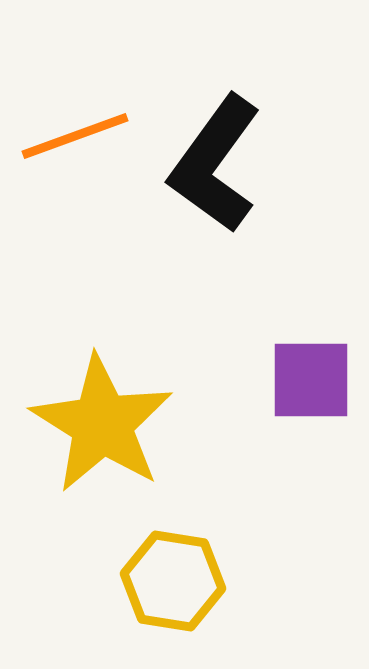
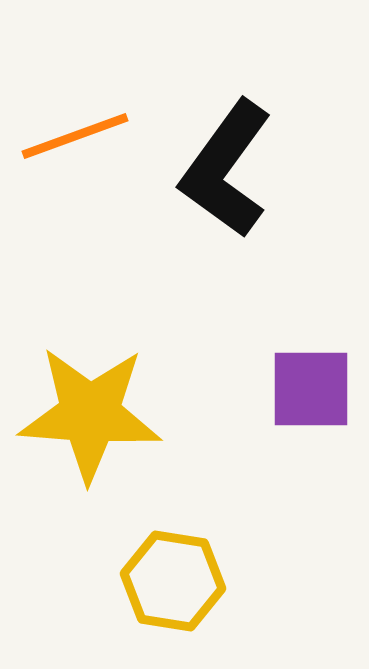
black L-shape: moved 11 px right, 5 px down
purple square: moved 9 px down
yellow star: moved 12 px left, 10 px up; rotated 28 degrees counterclockwise
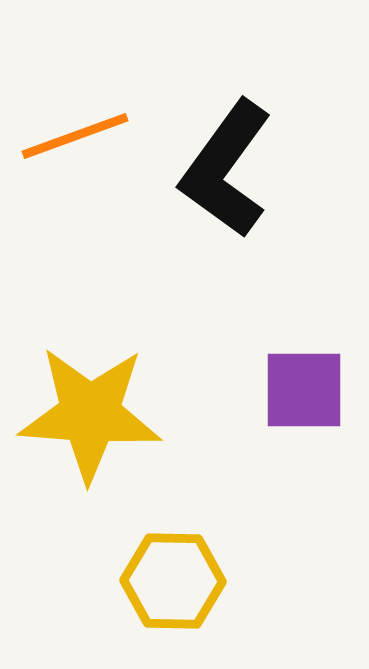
purple square: moved 7 px left, 1 px down
yellow hexagon: rotated 8 degrees counterclockwise
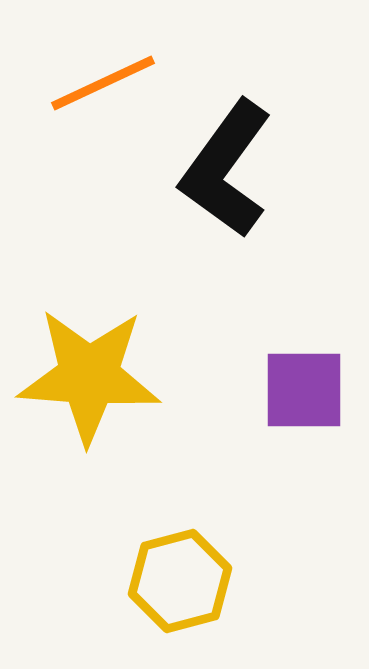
orange line: moved 28 px right, 53 px up; rotated 5 degrees counterclockwise
yellow star: moved 1 px left, 38 px up
yellow hexagon: moved 7 px right; rotated 16 degrees counterclockwise
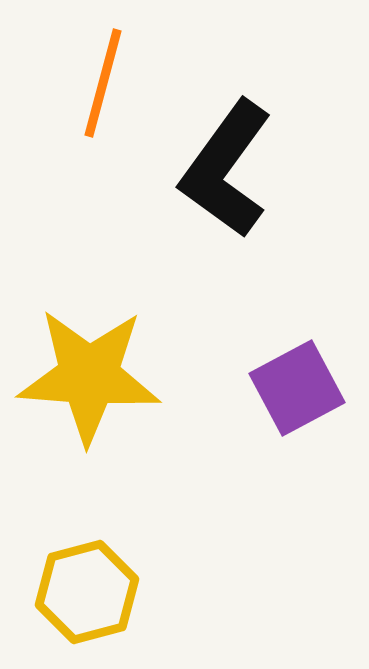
orange line: rotated 50 degrees counterclockwise
purple square: moved 7 px left, 2 px up; rotated 28 degrees counterclockwise
yellow hexagon: moved 93 px left, 11 px down
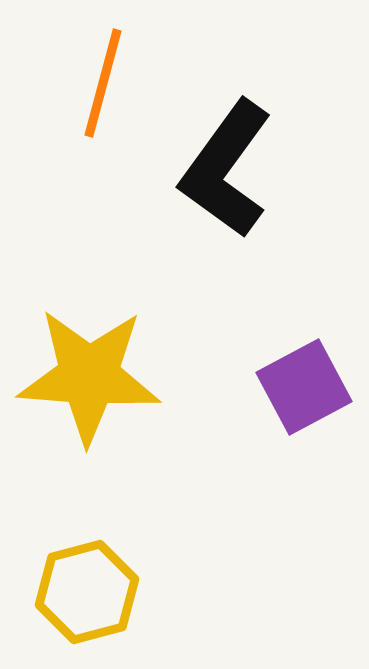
purple square: moved 7 px right, 1 px up
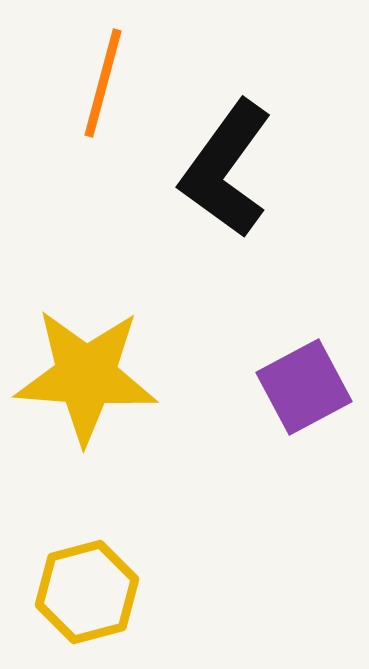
yellow star: moved 3 px left
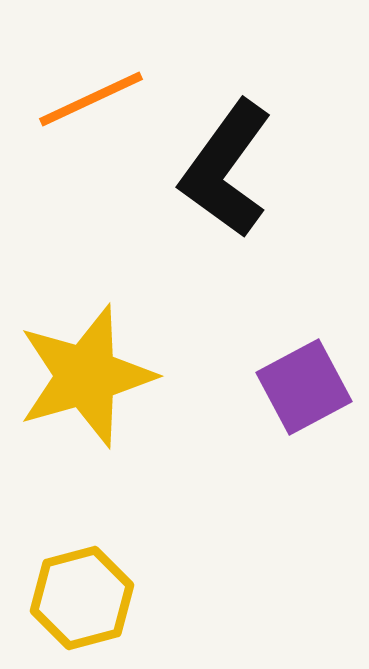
orange line: moved 12 px left, 16 px down; rotated 50 degrees clockwise
yellow star: rotated 20 degrees counterclockwise
yellow hexagon: moved 5 px left, 6 px down
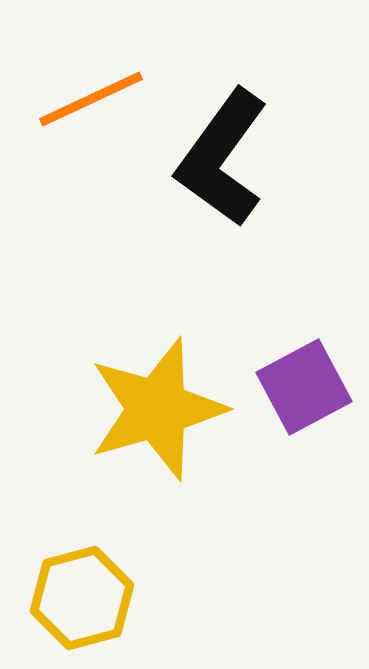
black L-shape: moved 4 px left, 11 px up
yellow star: moved 71 px right, 33 px down
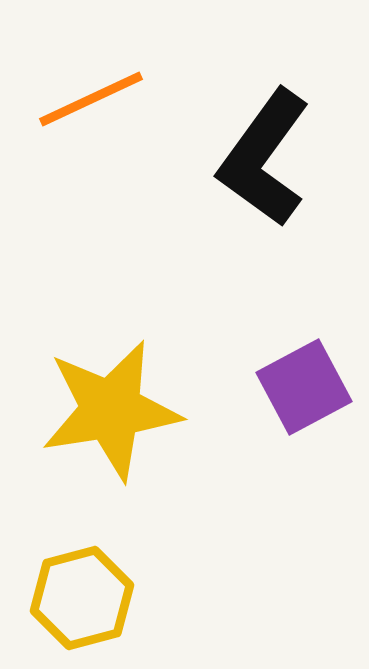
black L-shape: moved 42 px right
yellow star: moved 46 px left, 1 px down; rotated 7 degrees clockwise
